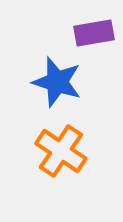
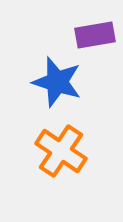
purple rectangle: moved 1 px right, 2 px down
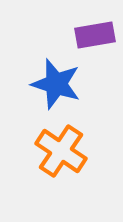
blue star: moved 1 px left, 2 px down
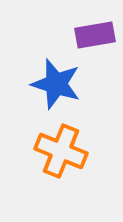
orange cross: rotated 12 degrees counterclockwise
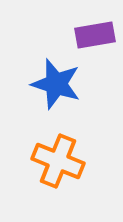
orange cross: moved 3 px left, 10 px down
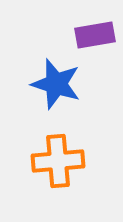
orange cross: rotated 27 degrees counterclockwise
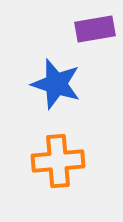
purple rectangle: moved 6 px up
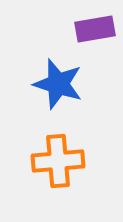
blue star: moved 2 px right
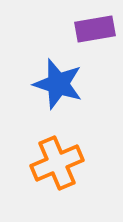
orange cross: moved 1 px left, 2 px down; rotated 18 degrees counterclockwise
